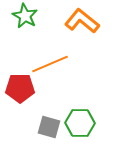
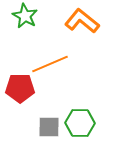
gray square: rotated 15 degrees counterclockwise
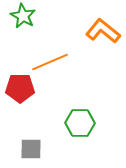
green star: moved 2 px left
orange L-shape: moved 21 px right, 10 px down
orange line: moved 2 px up
gray square: moved 18 px left, 22 px down
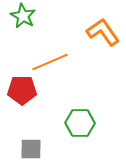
orange L-shape: moved 1 px down; rotated 16 degrees clockwise
red pentagon: moved 2 px right, 2 px down
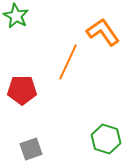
green star: moved 7 px left
orange line: moved 18 px right; rotated 42 degrees counterclockwise
green hexagon: moved 26 px right, 16 px down; rotated 16 degrees clockwise
gray square: rotated 20 degrees counterclockwise
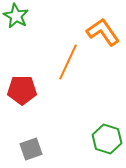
green hexagon: moved 1 px right
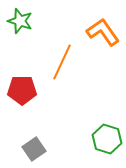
green star: moved 4 px right, 5 px down; rotated 10 degrees counterclockwise
orange line: moved 6 px left
gray square: moved 3 px right; rotated 15 degrees counterclockwise
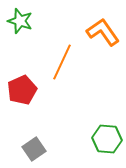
red pentagon: rotated 24 degrees counterclockwise
green hexagon: rotated 12 degrees counterclockwise
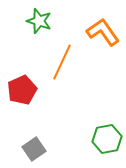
green star: moved 19 px right
green hexagon: rotated 16 degrees counterclockwise
